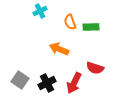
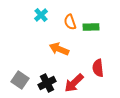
cyan cross: moved 1 px right, 4 px down; rotated 16 degrees counterclockwise
red semicircle: moved 3 px right; rotated 66 degrees clockwise
red arrow: rotated 20 degrees clockwise
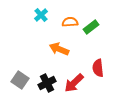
orange semicircle: rotated 105 degrees clockwise
green rectangle: rotated 35 degrees counterclockwise
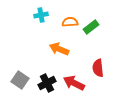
cyan cross: rotated 32 degrees clockwise
red arrow: rotated 70 degrees clockwise
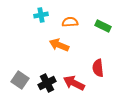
green rectangle: moved 12 px right, 1 px up; rotated 63 degrees clockwise
orange arrow: moved 4 px up
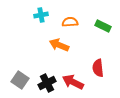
red arrow: moved 1 px left, 1 px up
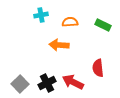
green rectangle: moved 1 px up
orange arrow: rotated 18 degrees counterclockwise
gray square: moved 4 px down; rotated 12 degrees clockwise
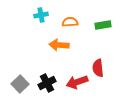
green rectangle: rotated 35 degrees counterclockwise
red arrow: moved 4 px right; rotated 45 degrees counterclockwise
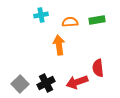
green rectangle: moved 6 px left, 5 px up
orange arrow: rotated 78 degrees clockwise
black cross: moved 1 px left
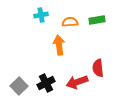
gray square: moved 1 px left, 2 px down
